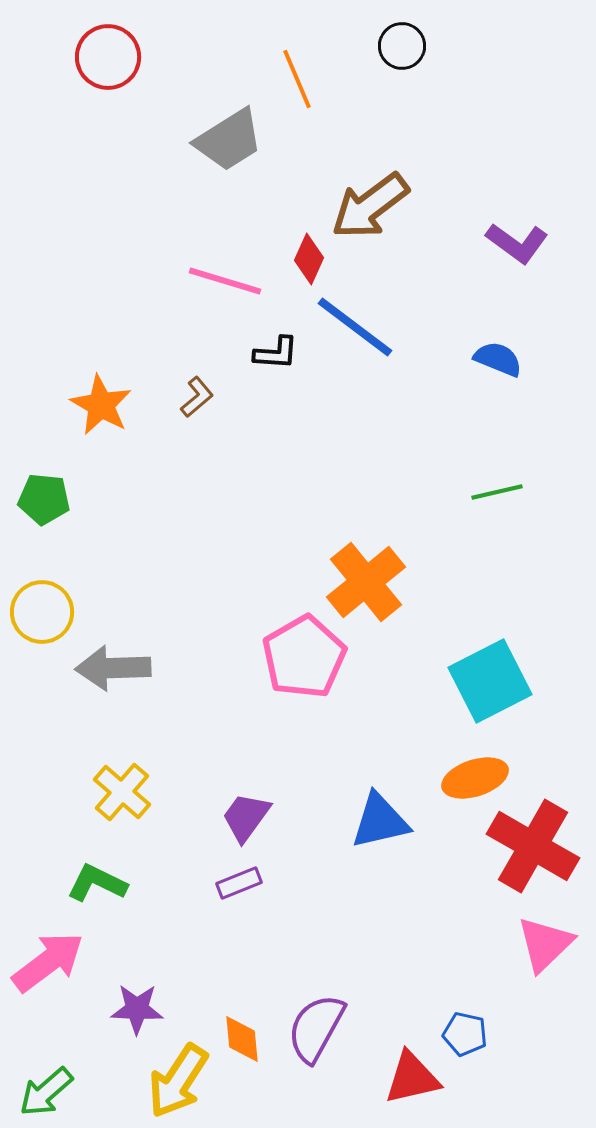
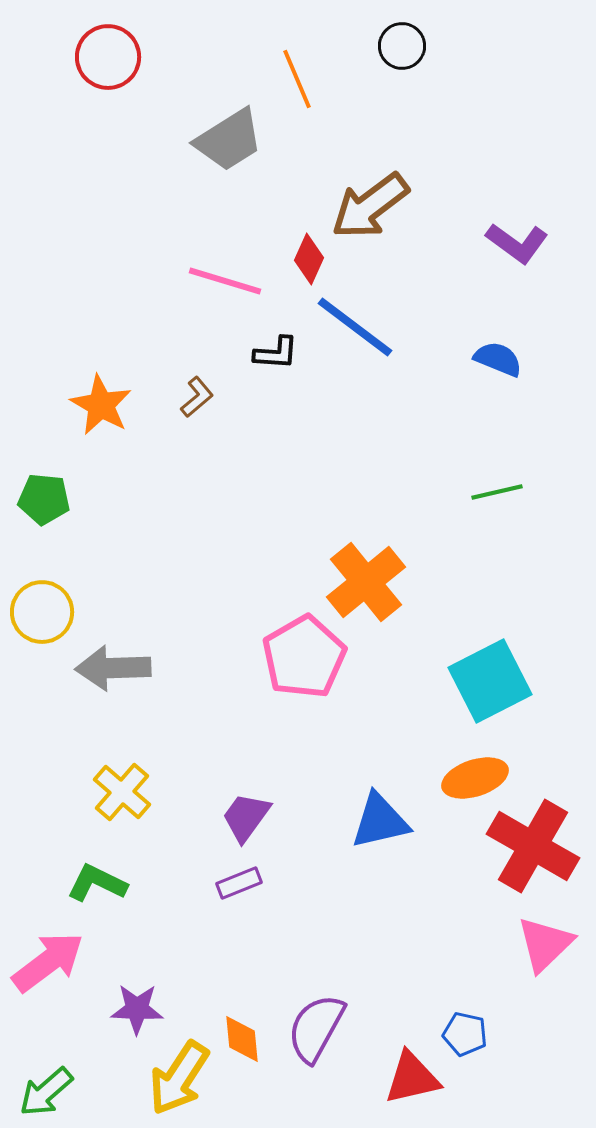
yellow arrow: moved 1 px right, 3 px up
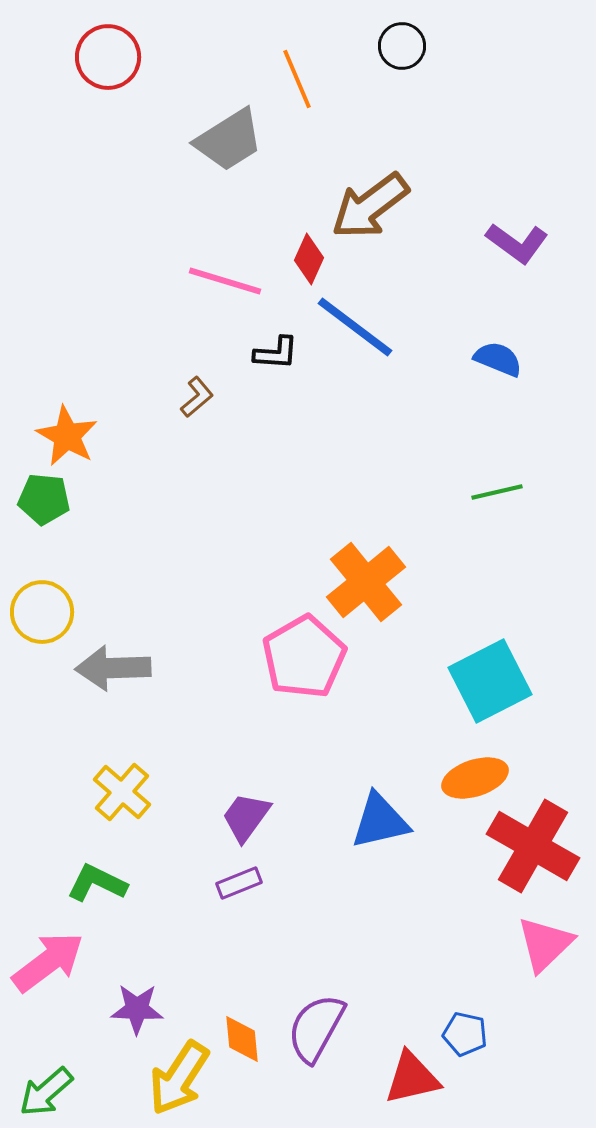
orange star: moved 34 px left, 31 px down
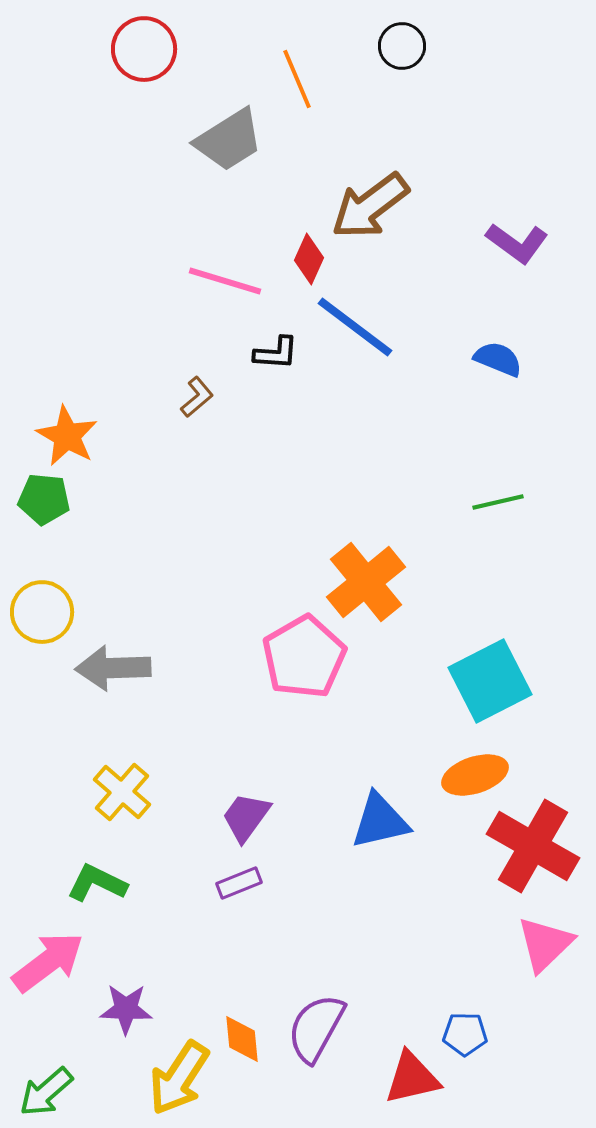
red circle: moved 36 px right, 8 px up
green line: moved 1 px right, 10 px down
orange ellipse: moved 3 px up
purple star: moved 11 px left
blue pentagon: rotated 12 degrees counterclockwise
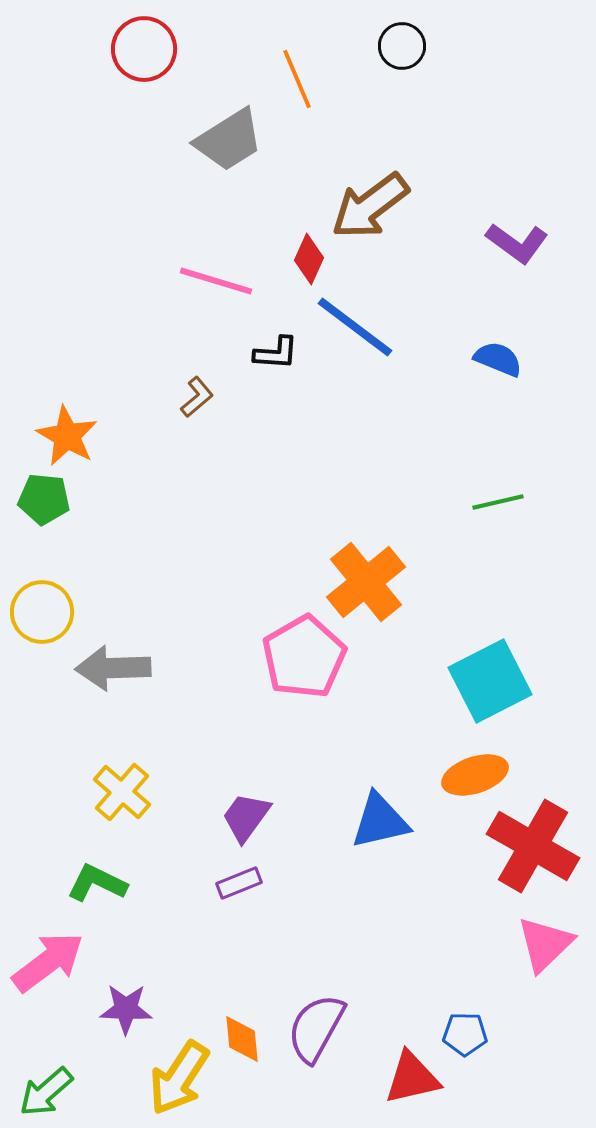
pink line: moved 9 px left
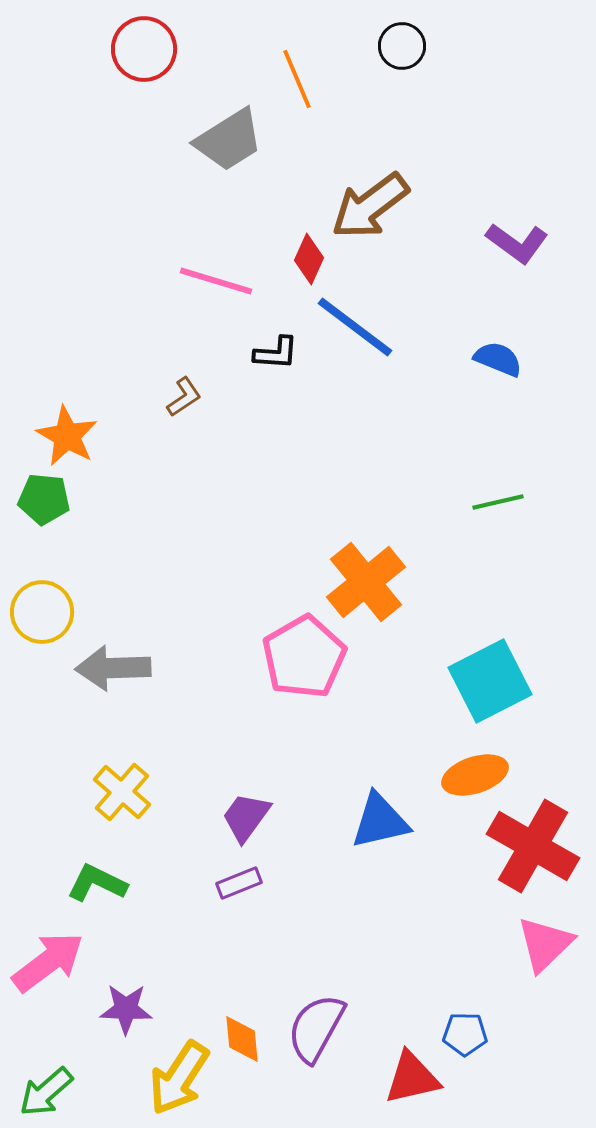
brown L-shape: moved 13 px left; rotated 6 degrees clockwise
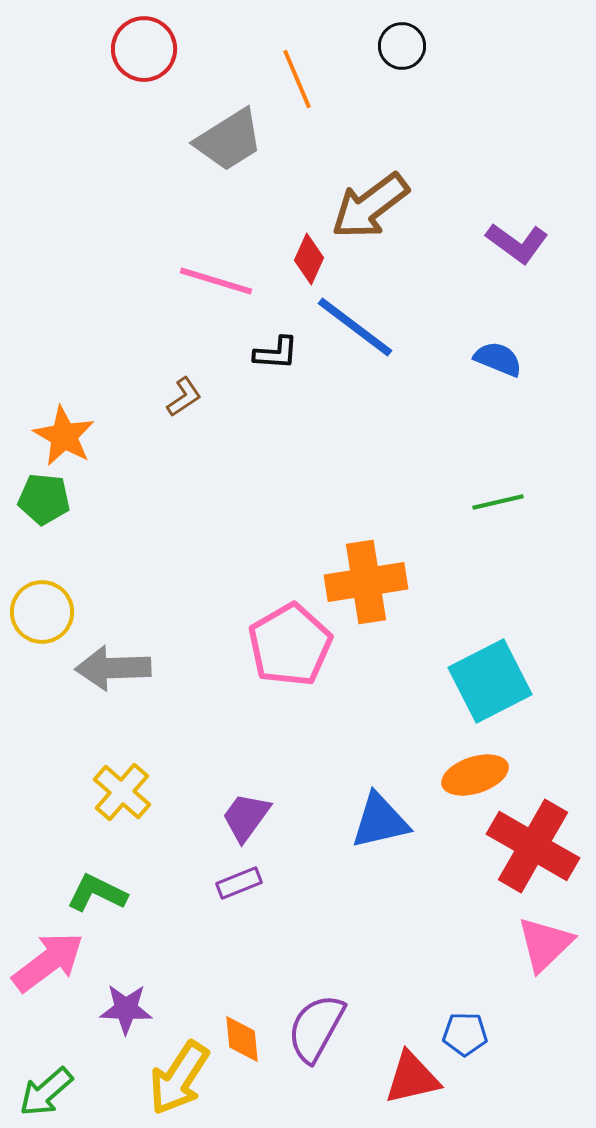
orange star: moved 3 px left
orange cross: rotated 30 degrees clockwise
pink pentagon: moved 14 px left, 12 px up
green L-shape: moved 10 px down
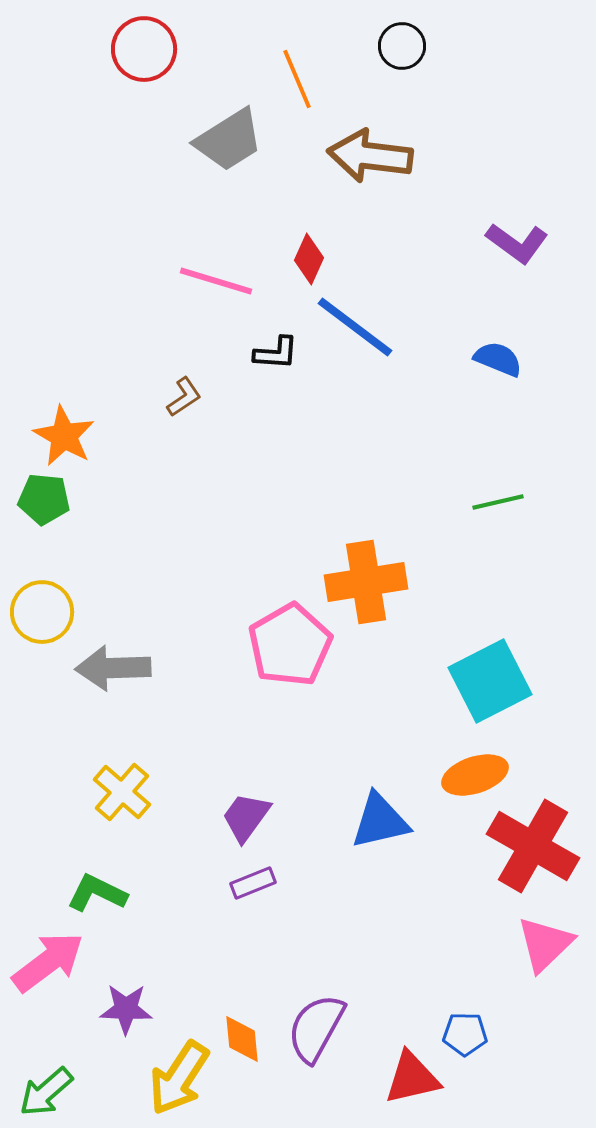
brown arrow: moved 50 px up; rotated 44 degrees clockwise
purple rectangle: moved 14 px right
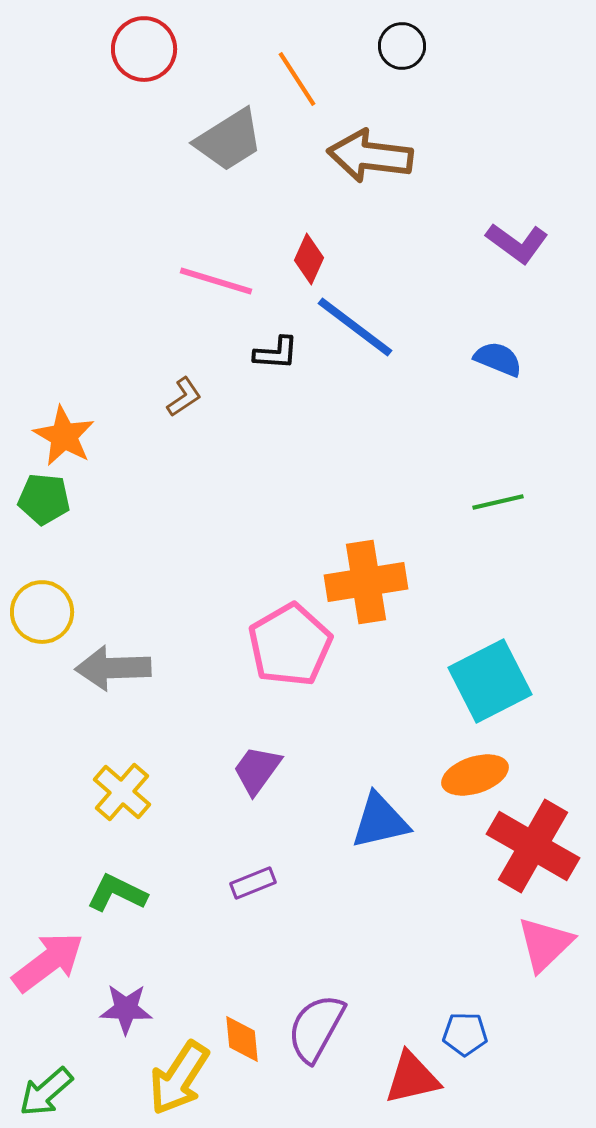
orange line: rotated 10 degrees counterclockwise
purple trapezoid: moved 11 px right, 47 px up
green L-shape: moved 20 px right
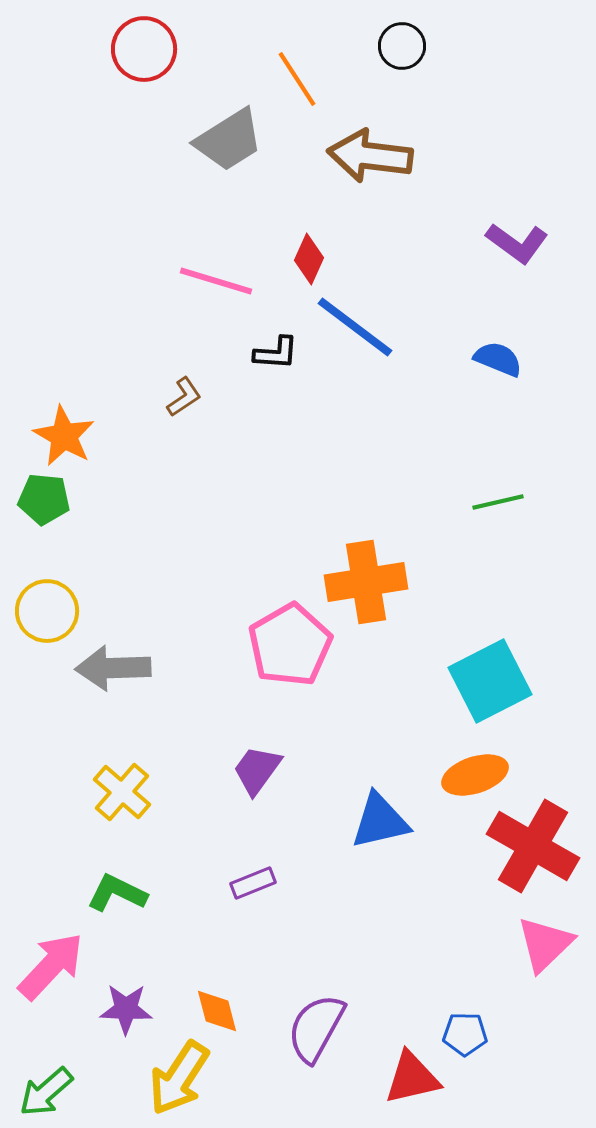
yellow circle: moved 5 px right, 1 px up
pink arrow: moved 3 px right, 4 px down; rotated 10 degrees counterclockwise
orange diamond: moved 25 px left, 28 px up; rotated 9 degrees counterclockwise
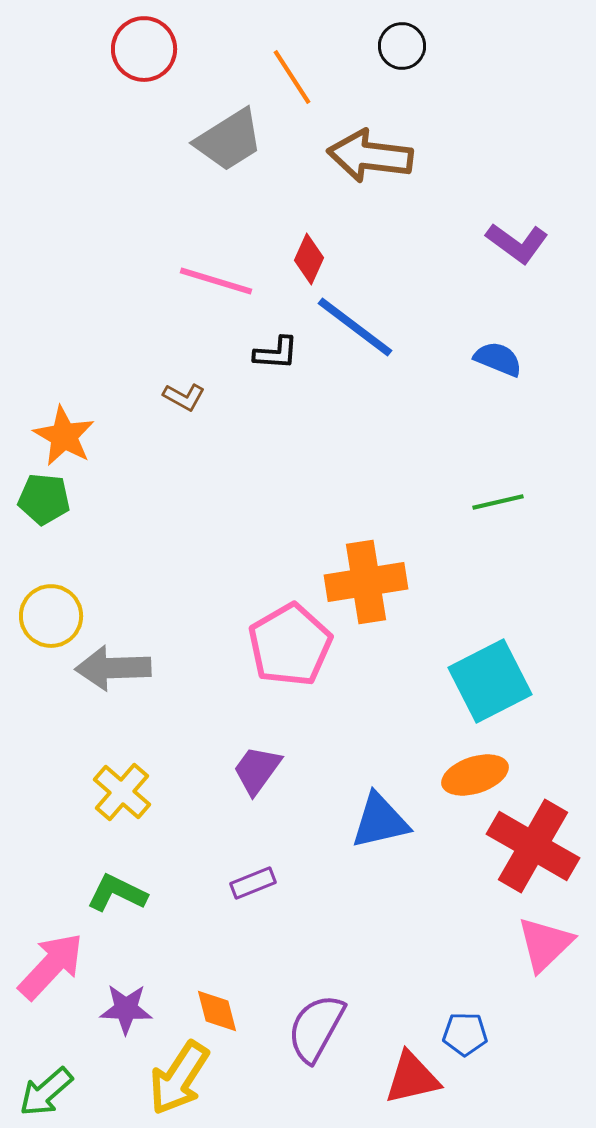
orange line: moved 5 px left, 2 px up
brown L-shape: rotated 63 degrees clockwise
yellow circle: moved 4 px right, 5 px down
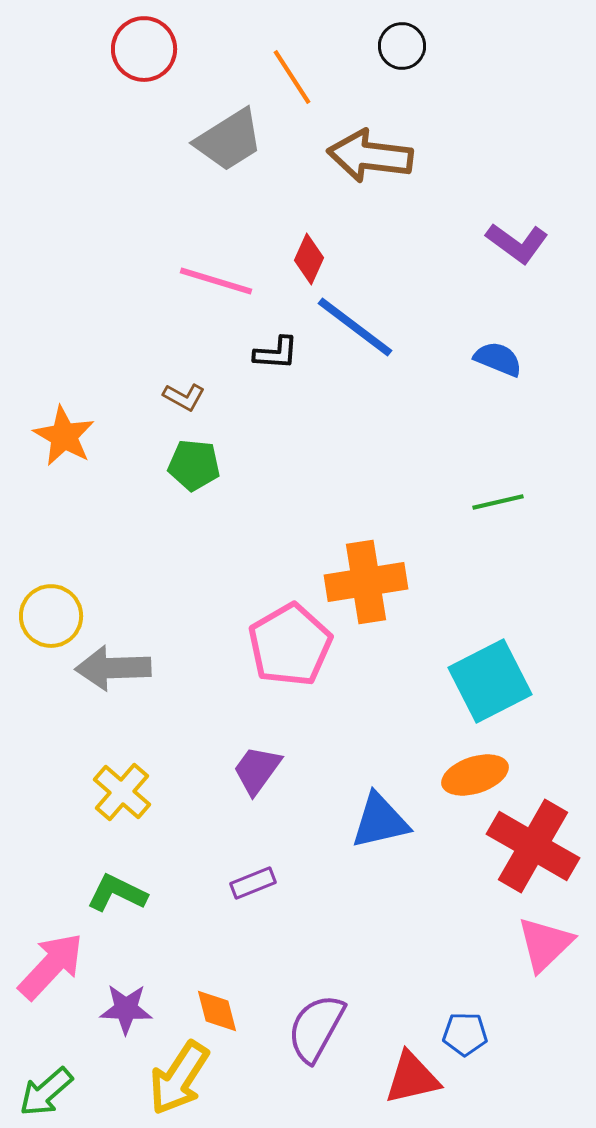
green pentagon: moved 150 px right, 34 px up
